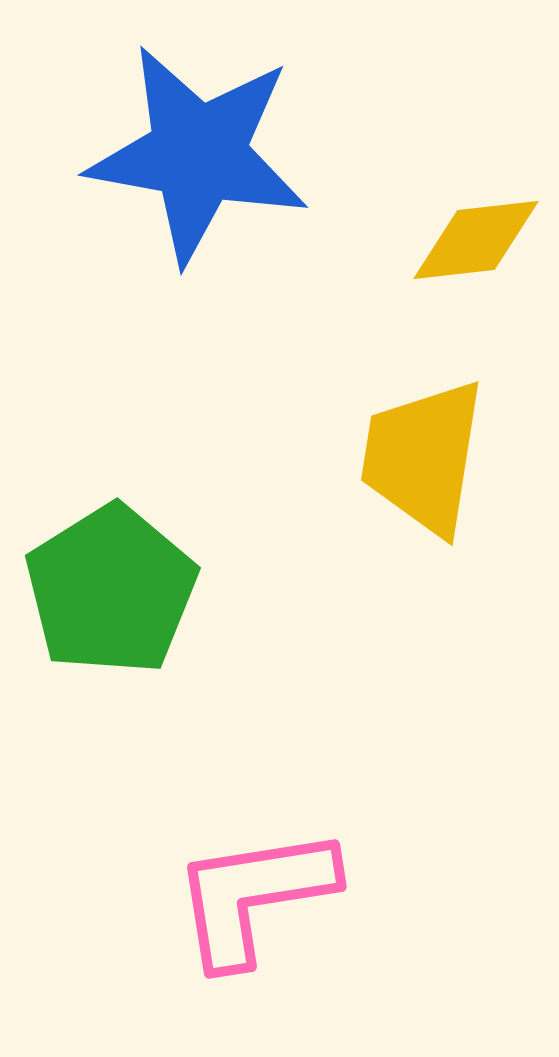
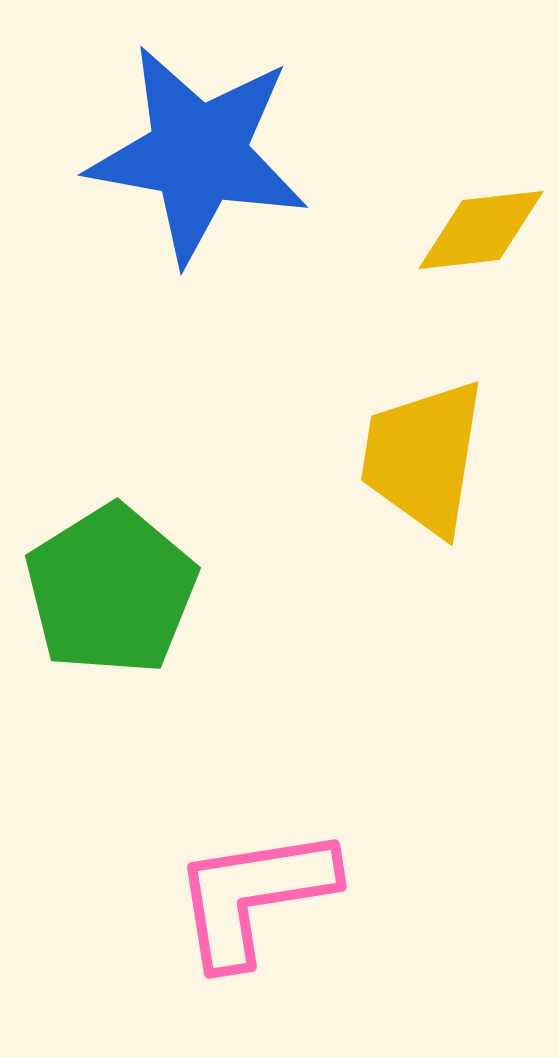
yellow diamond: moved 5 px right, 10 px up
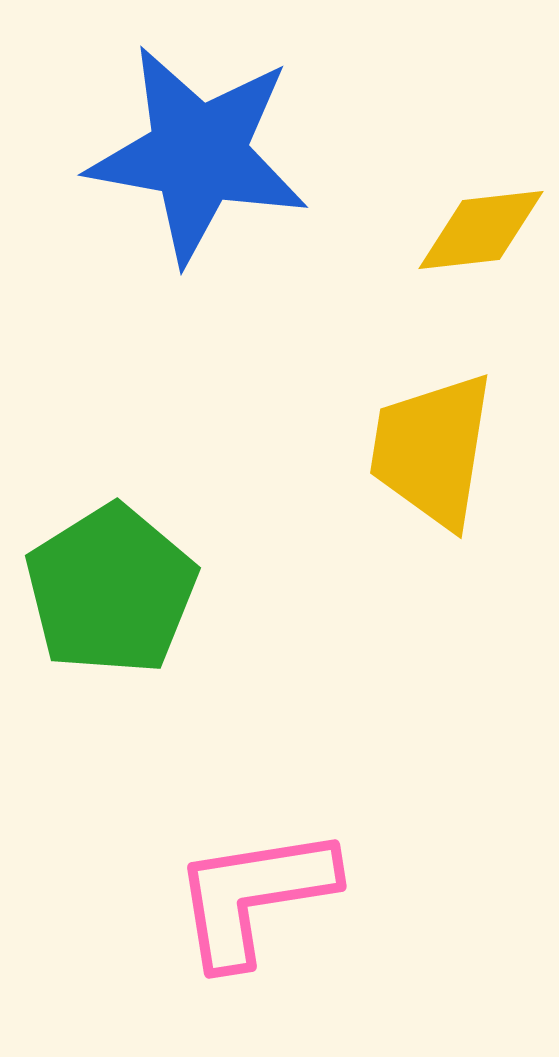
yellow trapezoid: moved 9 px right, 7 px up
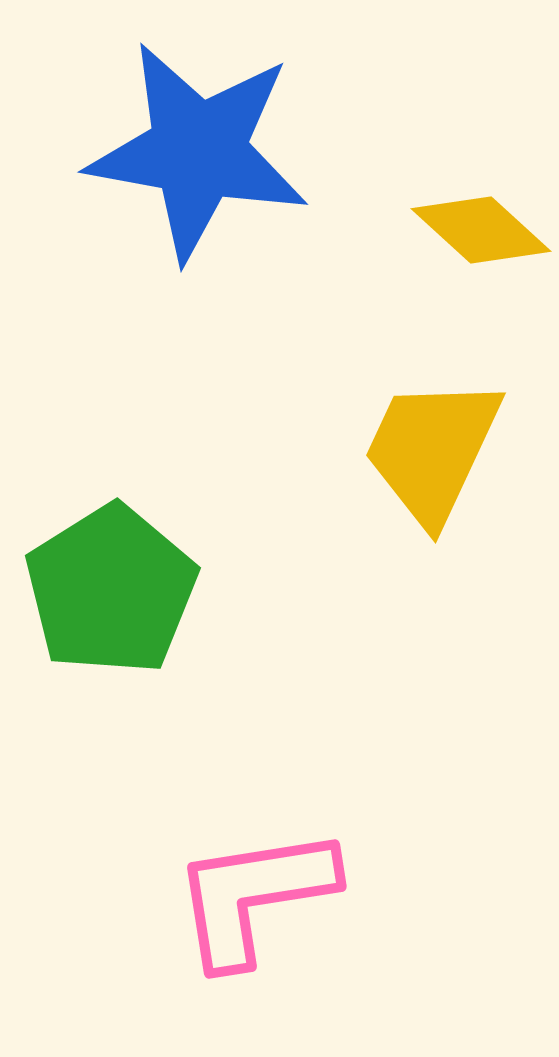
blue star: moved 3 px up
yellow diamond: rotated 49 degrees clockwise
yellow trapezoid: rotated 16 degrees clockwise
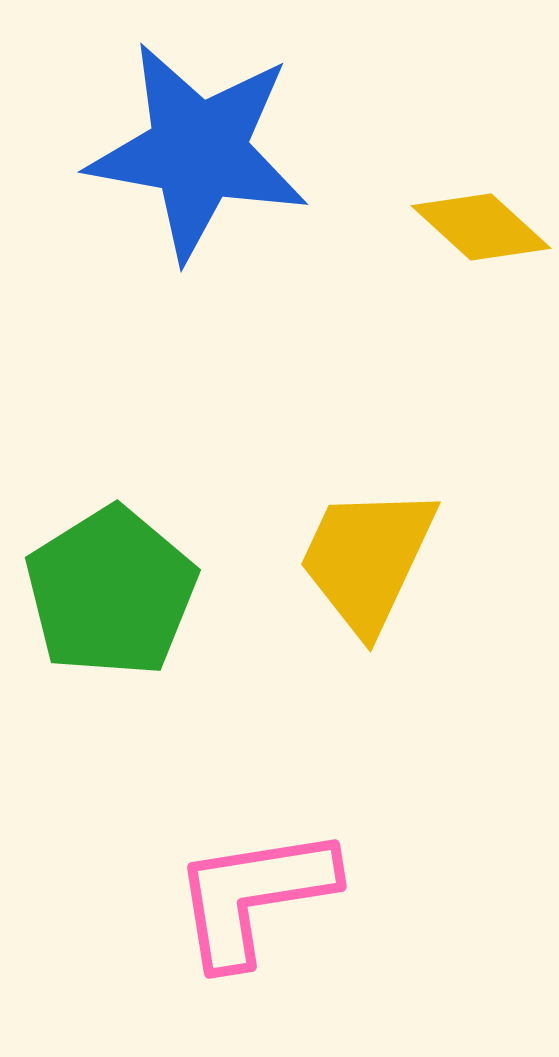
yellow diamond: moved 3 px up
yellow trapezoid: moved 65 px left, 109 px down
green pentagon: moved 2 px down
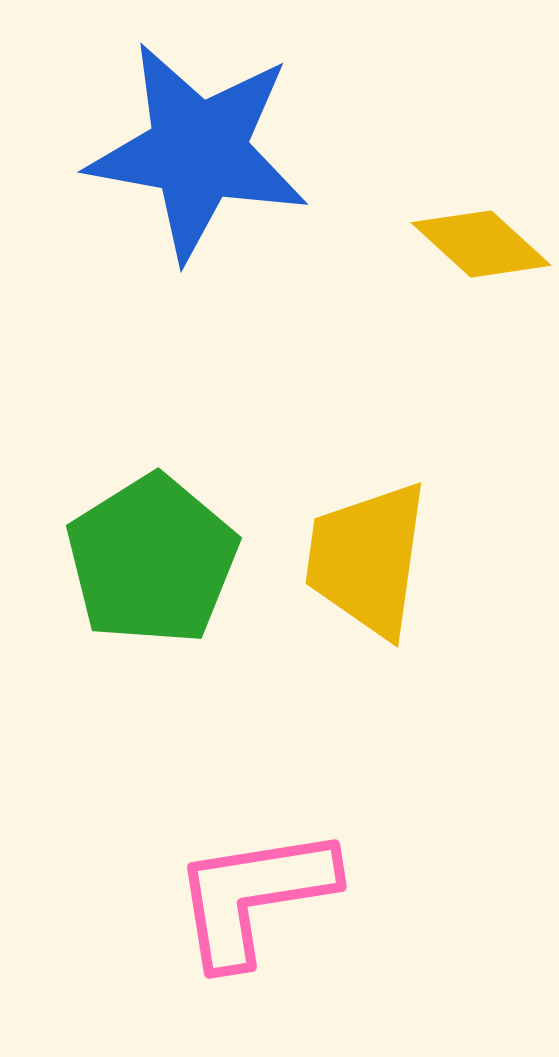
yellow diamond: moved 17 px down
yellow trapezoid: rotated 17 degrees counterclockwise
green pentagon: moved 41 px right, 32 px up
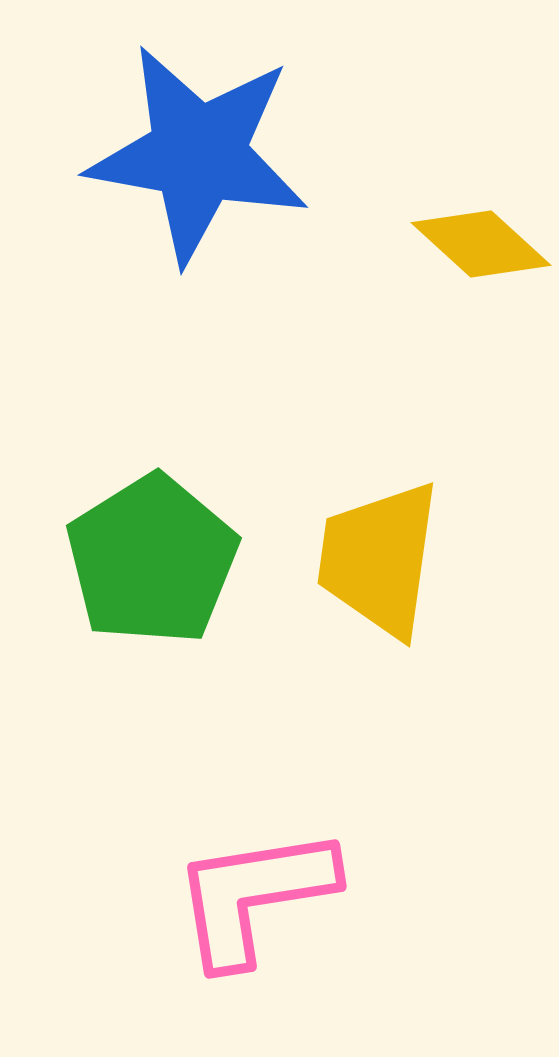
blue star: moved 3 px down
yellow trapezoid: moved 12 px right
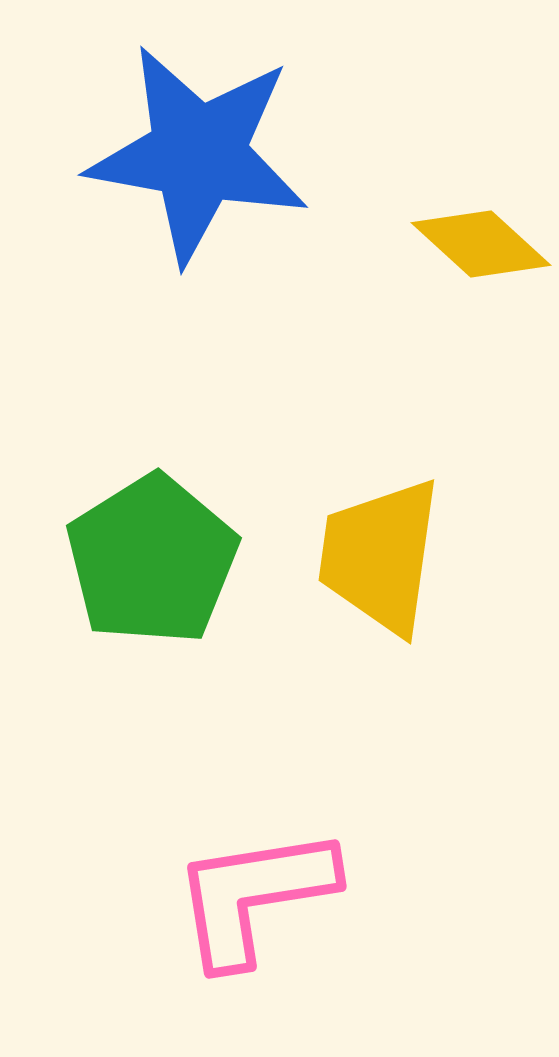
yellow trapezoid: moved 1 px right, 3 px up
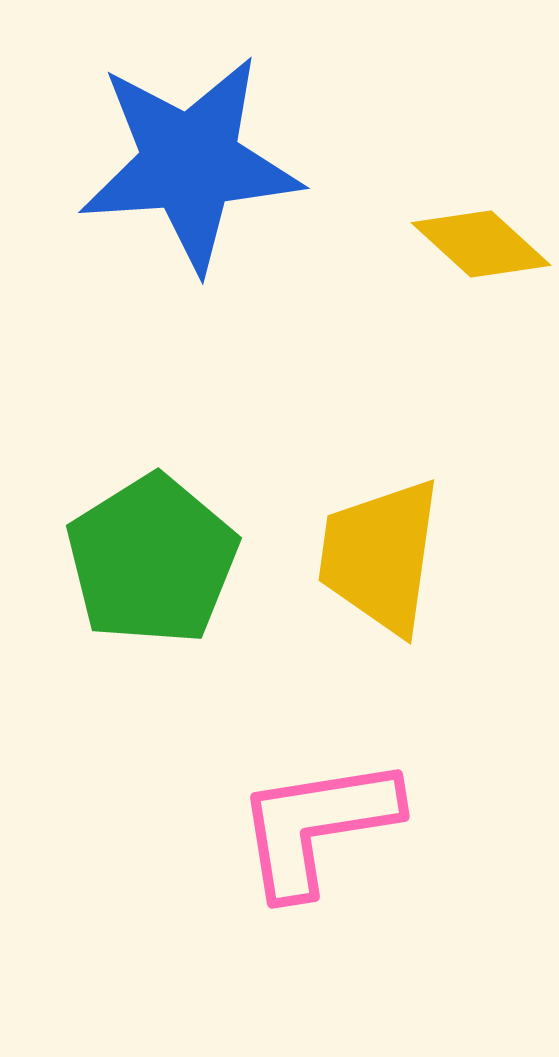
blue star: moved 8 px left, 9 px down; rotated 14 degrees counterclockwise
pink L-shape: moved 63 px right, 70 px up
